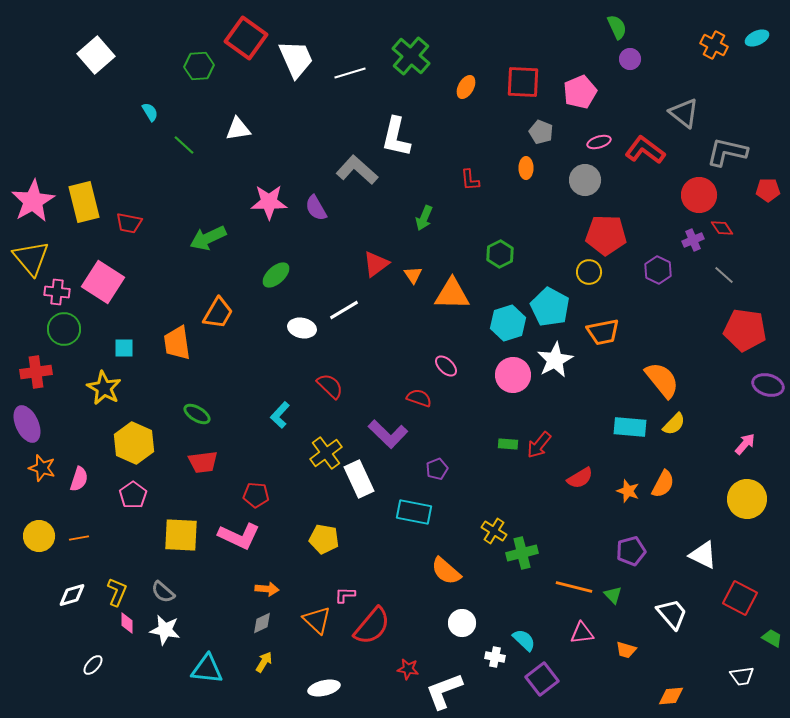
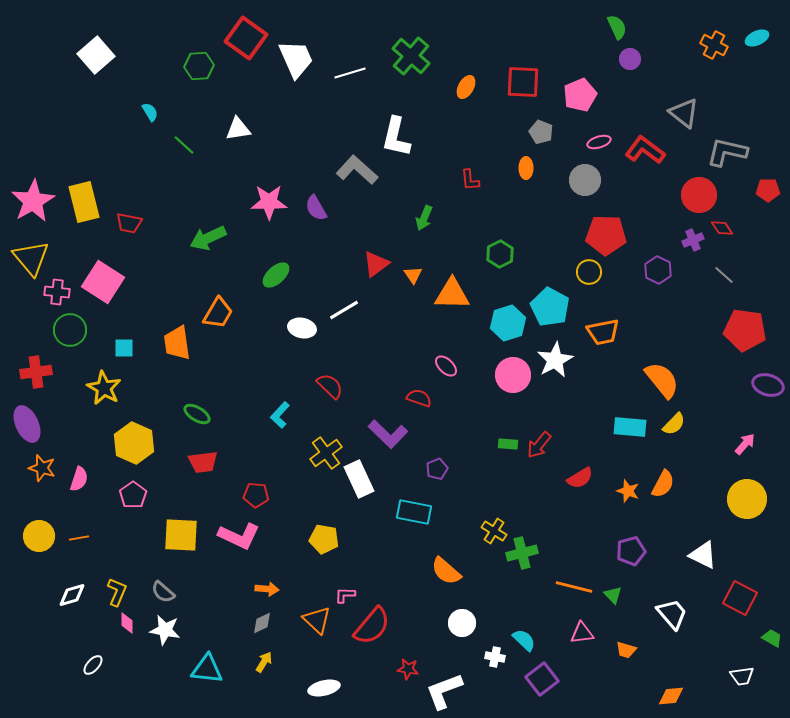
pink pentagon at (580, 92): moved 3 px down
green circle at (64, 329): moved 6 px right, 1 px down
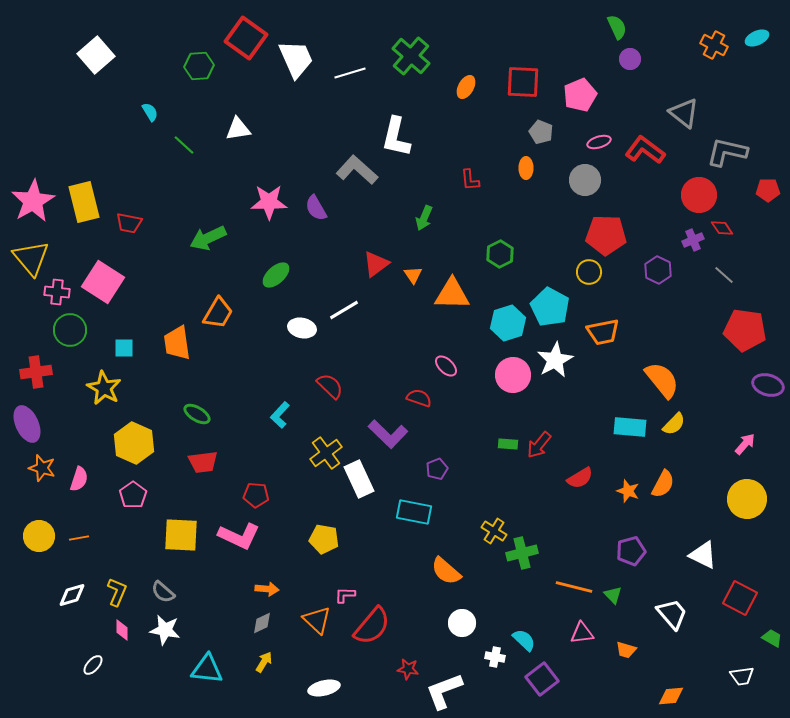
pink diamond at (127, 623): moved 5 px left, 7 px down
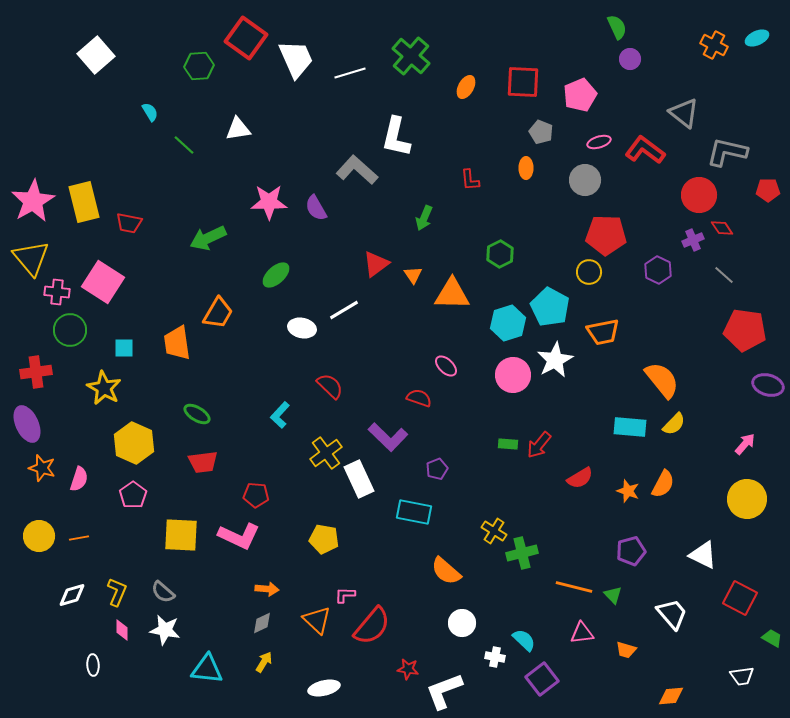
purple L-shape at (388, 434): moved 3 px down
white ellipse at (93, 665): rotated 45 degrees counterclockwise
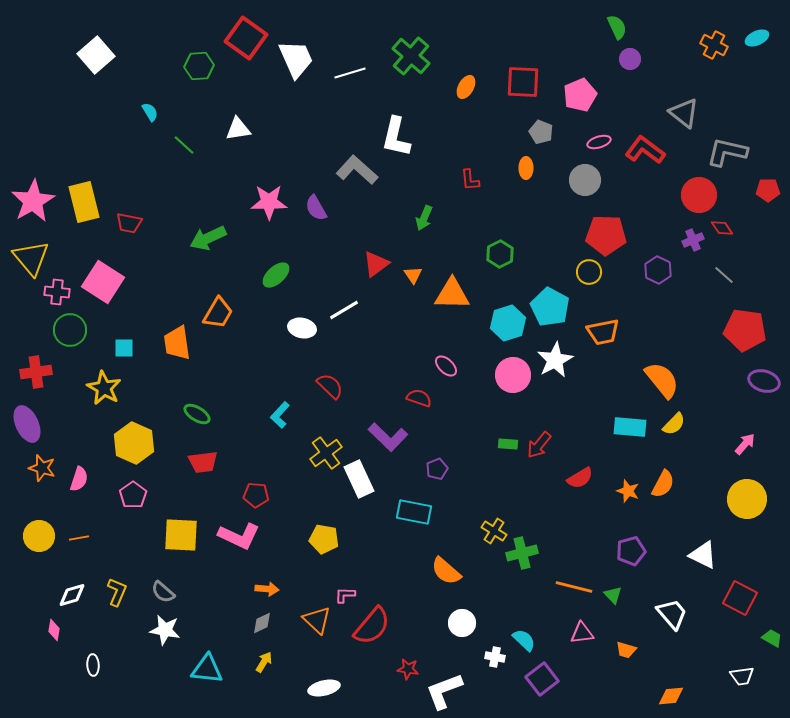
purple ellipse at (768, 385): moved 4 px left, 4 px up
pink diamond at (122, 630): moved 68 px left; rotated 10 degrees clockwise
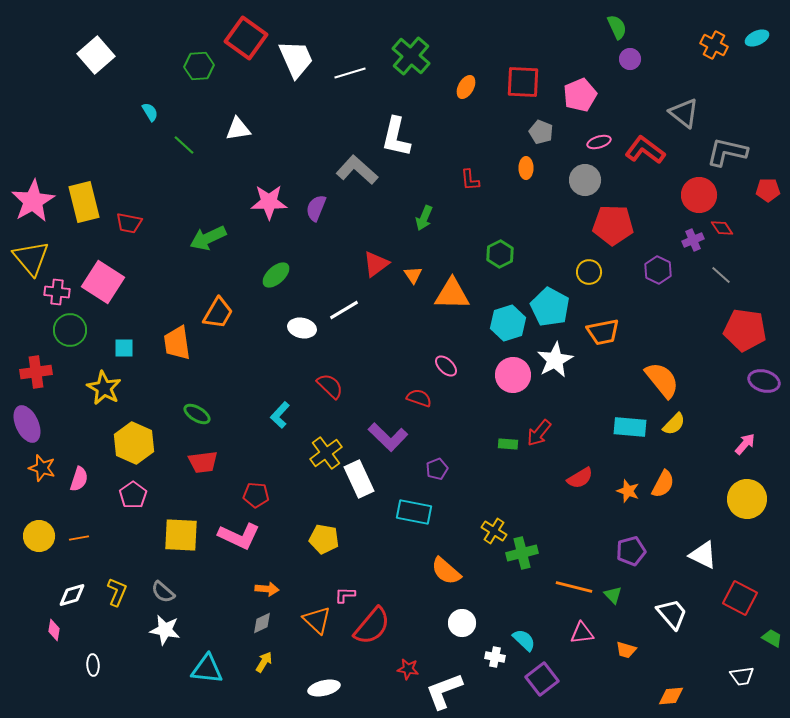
purple semicircle at (316, 208): rotated 52 degrees clockwise
red pentagon at (606, 235): moved 7 px right, 10 px up
gray line at (724, 275): moved 3 px left
red arrow at (539, 445): moved 12 px up
